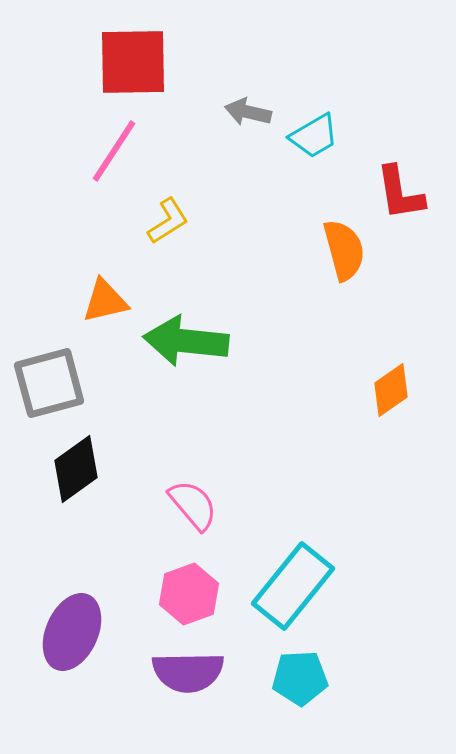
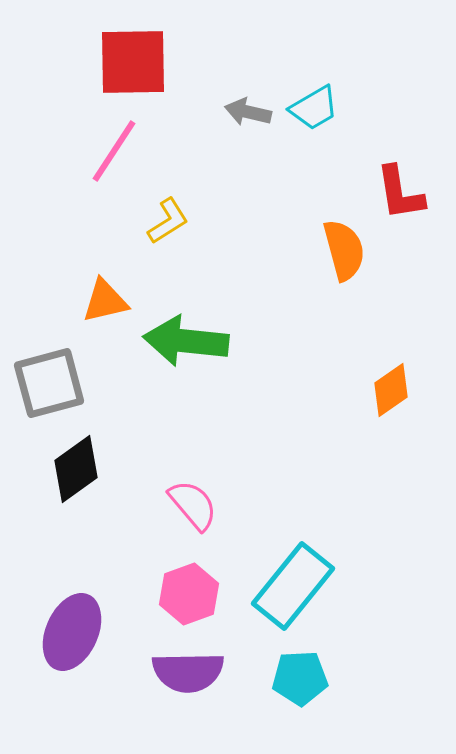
cyan trapezoid: moved 28 px up
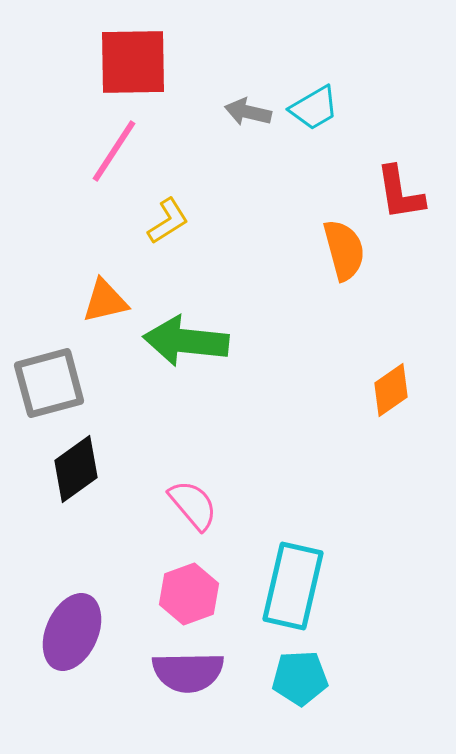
cyan rectangle: rotated 26 degrees counterclockwise
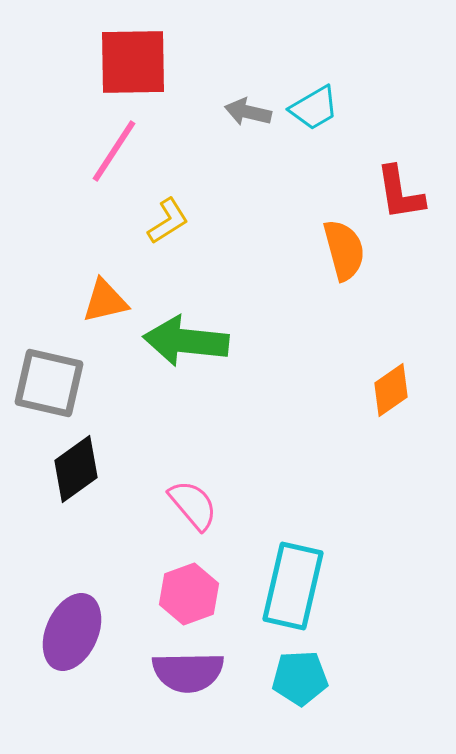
gray square: rotated 28 degrees clockwise
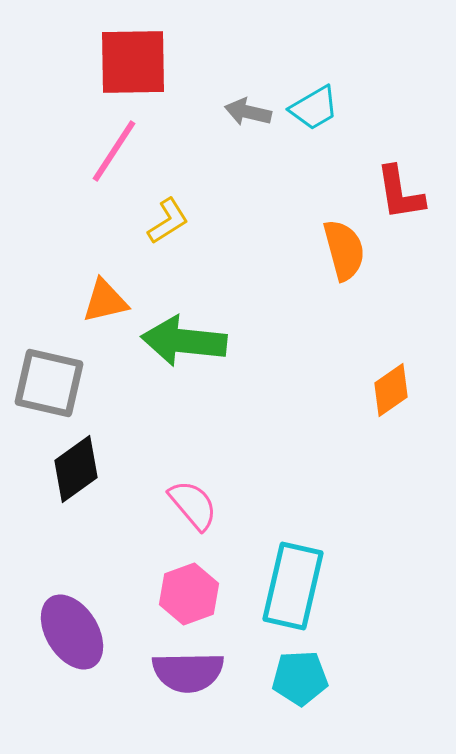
green arrow: moved 2 px left
purple ellipse: rotated 56 degrees counterclockwise
